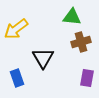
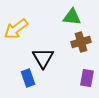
blue rectangle: moved 11 px right
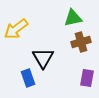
green triangle: moved 1 px right, 1 px down; rotated 18 degrees counterclockwise
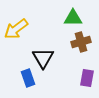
green triangle: rotated 12 degrees clockwise
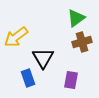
green triangle: moved 3 px right; rotated 36 degrees counterclockwise
yellow arrow: moved 8 px down
brown cross: moved 1 px right
purple rectangle: moved 16 px left, 2 px down
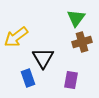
green triangle: rotated 18 degrees counterclockwise
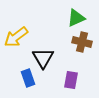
green triangle: rotated 30 degrees clockwise
brown cross: rotated 30 degrees clockwise
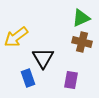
green triangle: moved 5 px right
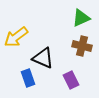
brown cross: moved 4 px down
black triangle: rotated 35 degrees counterclockwise
purple rectangle: rotated 36 degrees counterclockwise
